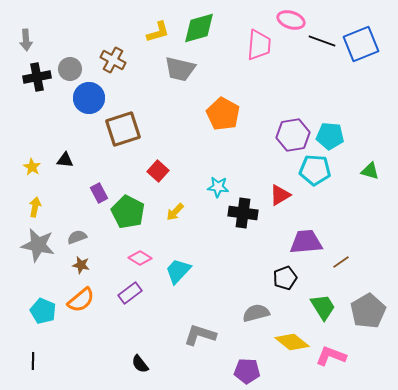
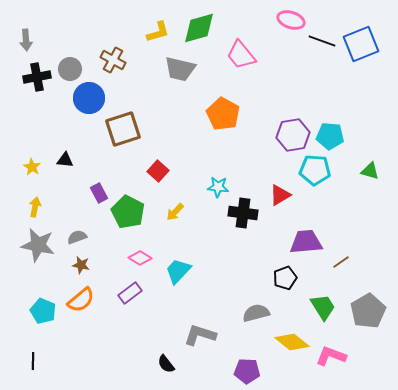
pink trapezoid at (259, 45): moved 18 px left, 10 px down; rotated 136 degrees clockwise
black semicircle at (140, 364): moved 26 px right
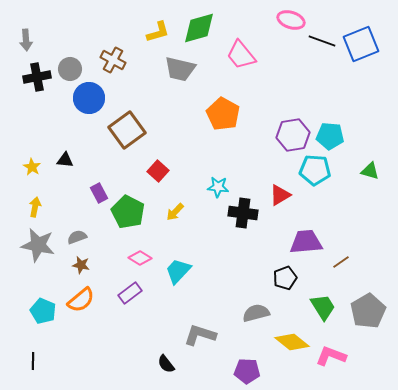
brown square at (123, 129): moved 4 px right, 1 px down; rotated 18 degrees counterclockwise
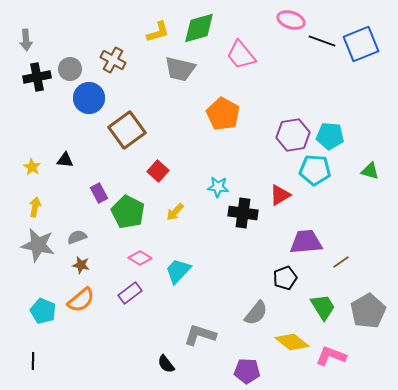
gray semicircle at (256, 313): rotated 144 degrees clockwise
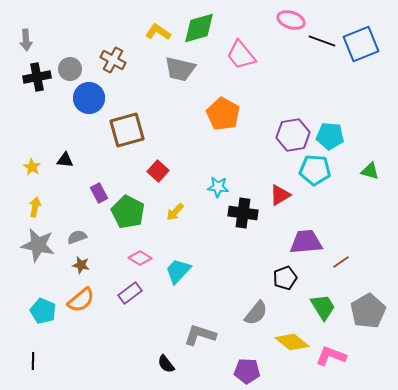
yellow L-shape at (158, 32): rotated 130 degrees counterclockwise
brown square at (127, 130): rotated 21 degrees clockwise
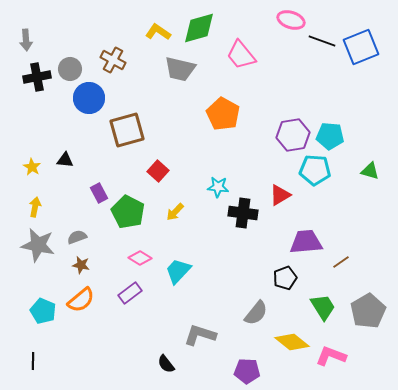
blue square at (361, 44): moved 3 px down
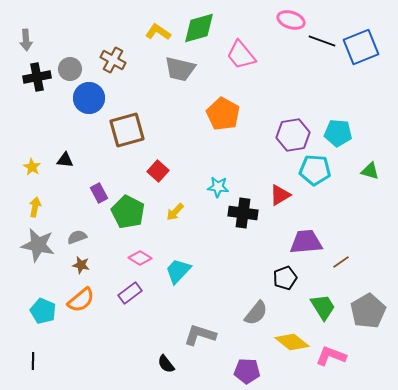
cyan pentagon at (330, 136): moved 8 px right, 3 px up
